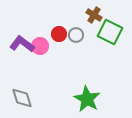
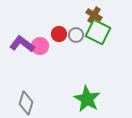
green square: moved 12 px left
gray diamond: moved 4 px right, 5 px down; rotated 35 degrees clockwise
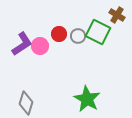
brown cross: moved 23 px right
gray circle: moved 2 px right, 1 px down
purple L-shape: rotated 110 degrees clockwise
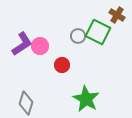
red circle: moved 3 px right, 31 px down
green star: moved 1 px left
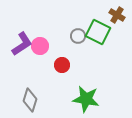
green star: rotated 20 degrees counterclockwise
gray diamond: moved 4 px right, 3 px up
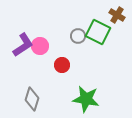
purple L-shape: moved 1 px right, 1 px down
gray diamond: moved 2 px right, 1 px up
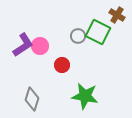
green star: moved 1 px left, 3 px up
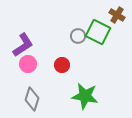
pink circle: moved 12 px left, 18 px down
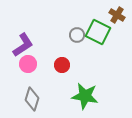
gray circle: moved 1 px left, 1 px up
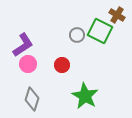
green square: moved 2 px right, 1 px up
green star: rotated 20 degrees clockwise
